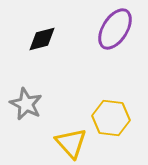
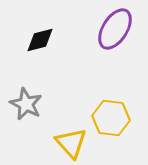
black diamond: moved 2 px left, 1 px down
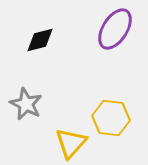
yellow triangle: rotated 24 degrees clockwise
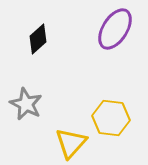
black diamond: moved 2 px left, 1 px up; rotated 28 degrees counterclockwise
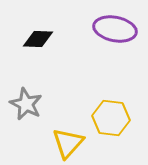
purple ellipse: rotated 69 degrees clockwise
black diamond: rotated 44 degrees clockwise
yellow triangle: moved 3 px left
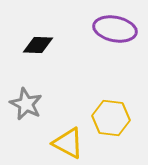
black diamond: moved 6 px down
yellow triangle: rotated 44 degrees counterclockwise
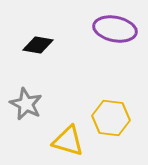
black diamond: rotated 8 degrees clockwise
yellow triangle: moved 2 px up; rotated 12 degrees counterclockwise
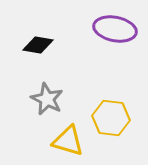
gray star: moved 21 px right, 5 px up
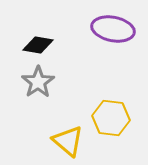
purple ellipse: moved 2 px left
gray star: moved 9 px left, 17 px up; rotated 12 degrees clockwise
yellow triangle: rotated 24 degrees clockwise
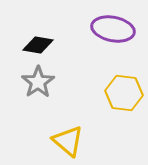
yellow hexagon: moved 13 px right, 25 px up
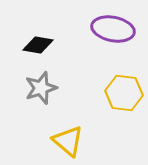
gray star: moved 3 px right, 6 px down; rotated 16 degrees clockwise
